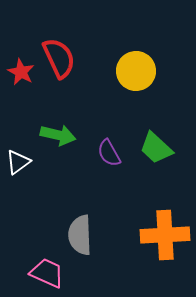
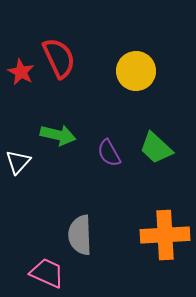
white triangle: rotated 12 degrees counterclockwise
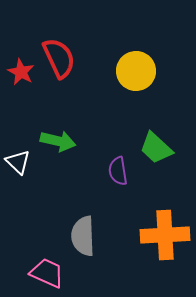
green arrow: moved 6 px down
purple semicircle: moved 9 px right, 18 px down; rotated 20 degrees clockwise
white triangle: rotated 28 degrees counterclockwise
gray semicircle: moved 3 px right, 1 px down
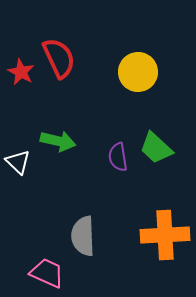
yellow circle: moved 2 px right, 1 px down
purple semicircle: moved 14 px up
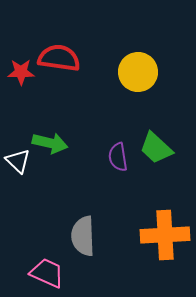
red semicircle: rotated 57 degrees counterclockwise
red star: rotated 28 degrees counterclockwise
green arrow: moved 8 px left, 2 px down
white triangle: moved 1 px up
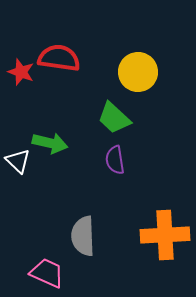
red star: rotated 20 degrees clockwise
green trapezoid: moved 42 px left, 30 px up
purple semicircle: moved 3 px left, 3 px down
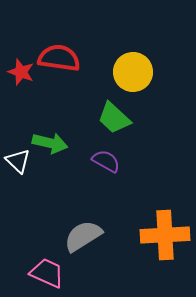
yellow circle: moved 5 px left
purple semicircle: moved 9 px left, 1 px down; rotated 128 degrees clockwise
gray semicircle: rotated 60 degrees clockwise
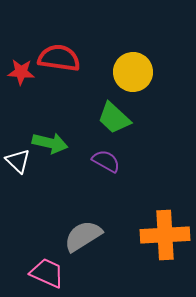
red star: rotated 16 degrees counterclockwise
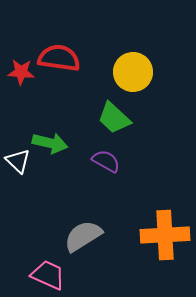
pink trapezoid: moved 1 px right, 2 px down
